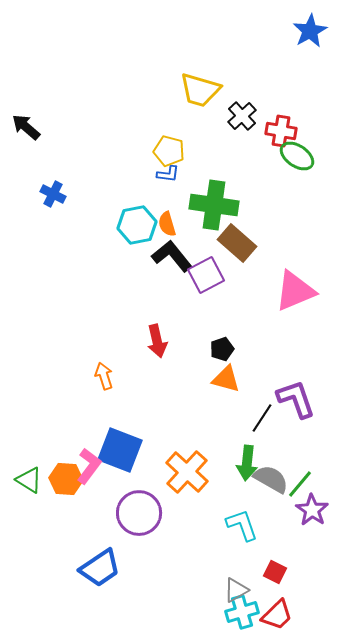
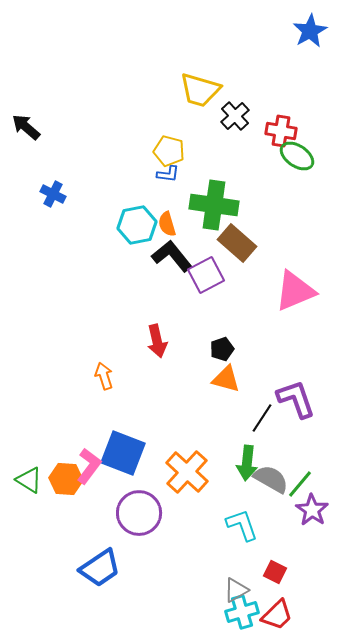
black cross: moved 7 px left
blue square: moved 3 px right, 3 px down
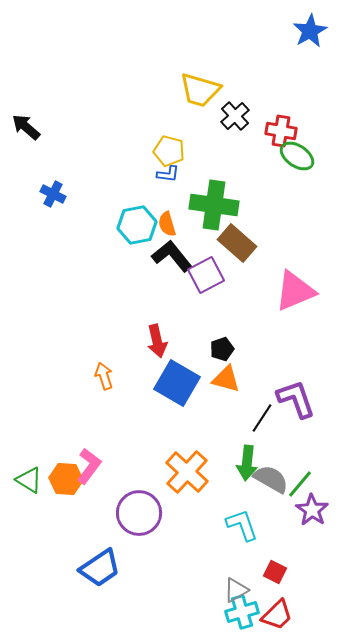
blue square: moved 54 px right, 70 px up; rotated 9 degrees clockwise
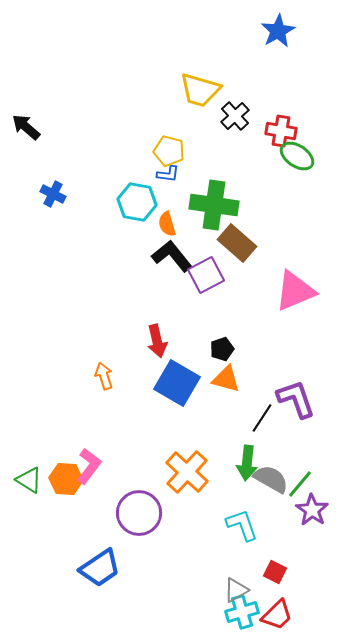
blue star: moved 32 px left
cyan hexagon: moved 23 px up; rotated 21 degrees clockwise
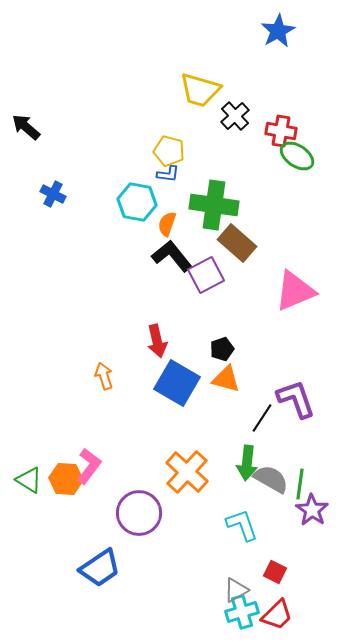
orange semicircle: rotated 35 degrees clockwise
green line: rotated 32 degrees counterclockwise
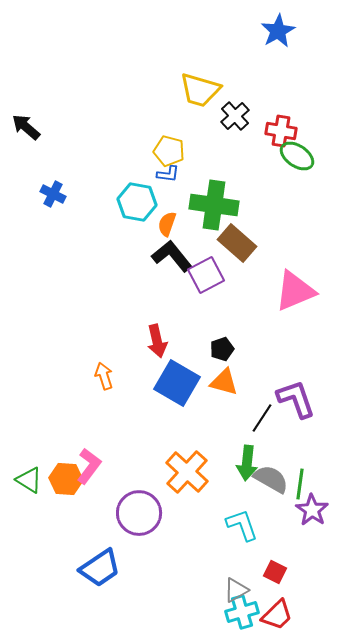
orange triangle: moved 2 px left, 3 px down
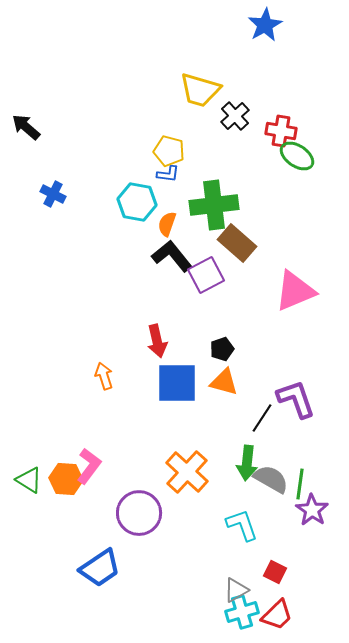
blue star: moved 13 px left, 6 px up
green cross: rotated 15 degrees counterclockwise
blue square: rotated 30 degrees counterclockwise
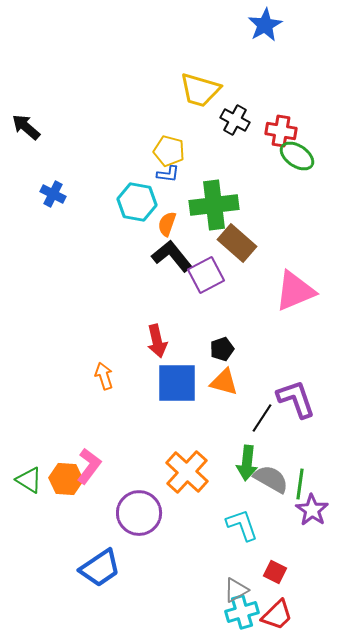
black cross: moved 4 px down; rotated 20 degrees counterclockwise
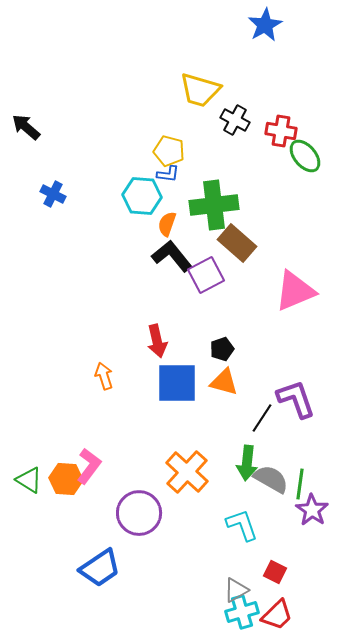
green ellipse: moved 8 px right; rotated 16 degrees clockwise
cyan hexagon: moved 5 px right, 6 px up; rotated 6 degrees counterclockwise
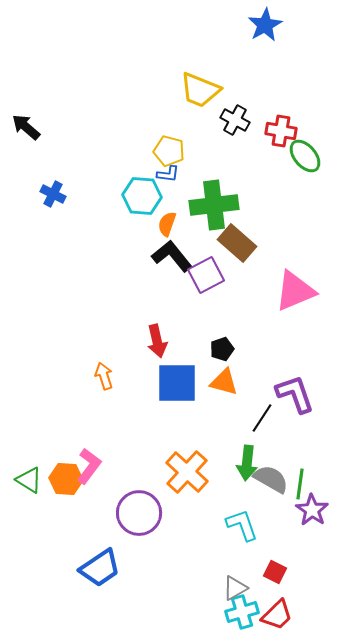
yellow trapezoid: rotated 6 degrees clockwise
purple L-shape: moved 1 px left, 5 px up
gray triangle: moved 1 px left, 2 px up
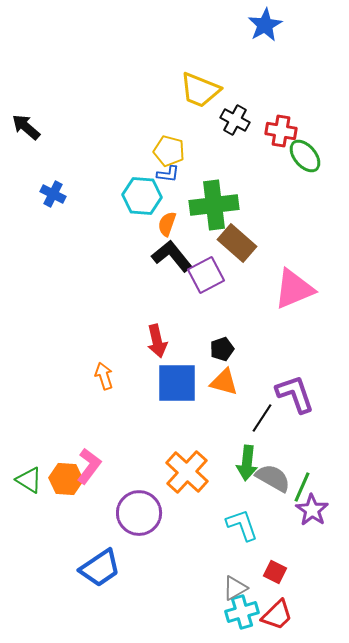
pink triangle: moved 1 px left, 2 px up
gray semicircle: moved 2 px right, 1 px up
green line: moved 2 px right, 3 px down; rotated 16 degrees clockwise
